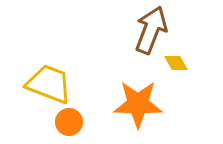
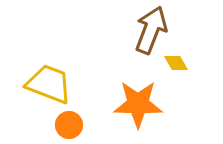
orange circle: moved 3 px down
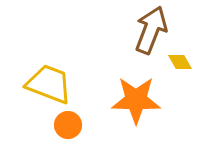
yellow diamond: moved 4 px right, 1 px up
orange star: moved 2 px left, 4 px up
orange circle: moved 1 px left
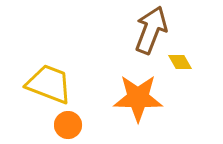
orange star: moved 2 px right, 2 px up
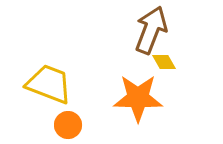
yellow diamond: moved 16 px left
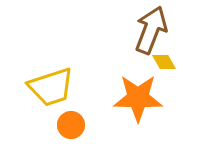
yellow trapezoid: moved 2 px right, 3 px down; rotated 141 degrees clockwise
orange circle: moved 3 px right
